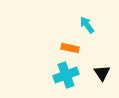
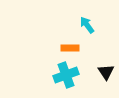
orange rectangle: rotated 12 degrees counterclockwise
black triangle: moved 4 px right, 1 px up
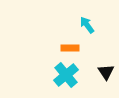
cyan cross: rotated 20 degrees counterclockwise
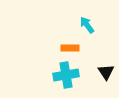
cyan cross: rotated 30 degrees clockwise
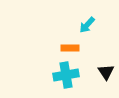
cyan arrow: rotated 102 degrees counterclockwise
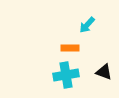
black triangle: moved 2 px left; rotated 36 degrees counterclockwise
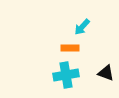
cyan arrow: moved 5 px left, 2 px down
black triangle: moved 2 px right, 1 px down
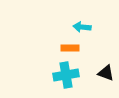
cyan arrow: rotated 54 degrees clockwise
